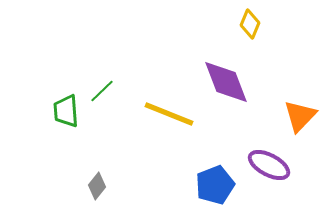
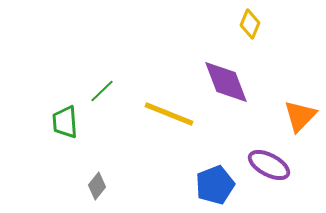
green trapezoid: moved 1 px left, 11 px down
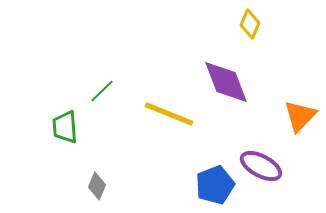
green trapezoid: moved 5 px down
purple ellipse: moved 8 px left, 1 px down
gray diamond: rotated 16 degrees counterclockwise
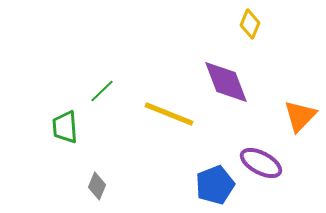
purple ellipse: moved 3 px up
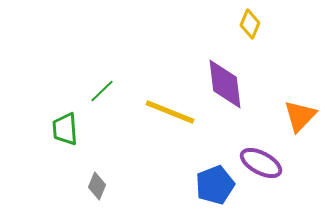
purple diamond: moved 1 px left, 2 px down; rotated 14 degrees clockwise
yellow line: moved 1 px right, 2 px up
green trapezoid: moved 2 px down
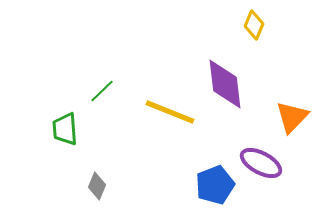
yellow diamond: moved 4 px right, 1 px down
orange triangle: moved 8 px left, 1 px down
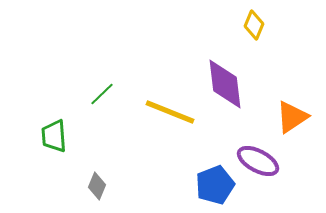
green line: moved 3 px down
orange triangle: rotated 12 degrees clockwise
green trapezoid: moved 11 px left, 7 px down
purple ellipse: moved 3 px left, 2 px up
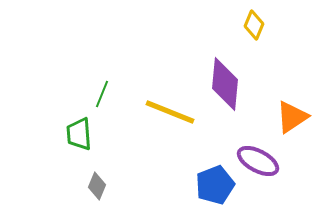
purple diamond: rotated 12 degrees clockwise
green line: rotated 24 degrees counterclockwise
green trapezoid: moved 25 px right, 2 px up
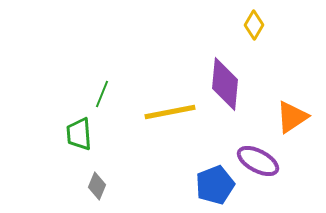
yellow diamond: rotated 8 degrees clockwise
yellow line: rotated 33 degrees counterclockwise
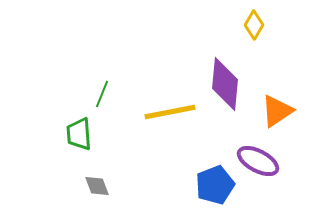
orange triangle: moved 15 px left, 6 px up
gray diamond: rotated 44 degrees counterclockwise
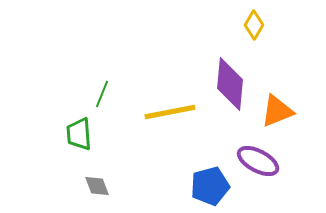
purple diamond: moved 5 px right
orange triangle: rotated 12 degrees clockwise
blue pentagon: moved 5 px left, 1 px down; rotated 6 degrees clockwise
